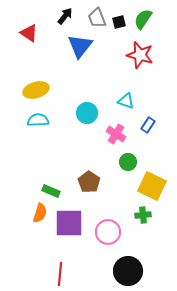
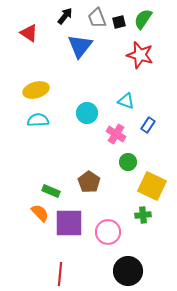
orange semicircle: rotated 60 degrees counterclockwise
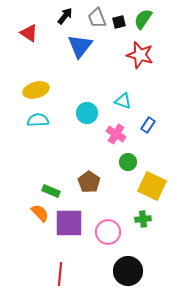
cyan triangle: moved 3 px left
green cross: moved 4 px down
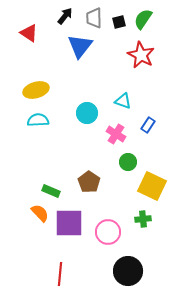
gray trapezoid: moved 3 px left; rotated 20 degrees clockwise
red star: moved 1 px right; rotated 12 degrees clockwise
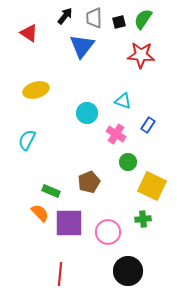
blue triangle: moved 2 px right
red star: rotated 24 degrees counterclockwise
cyan semicircle: moved 11 px left, 20 px down; rotated 60 degrees counterclockwise
brown pentagon: rotated 15 degrees clockwise
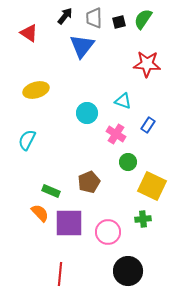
red star: moved 6 px right, 9 px down
